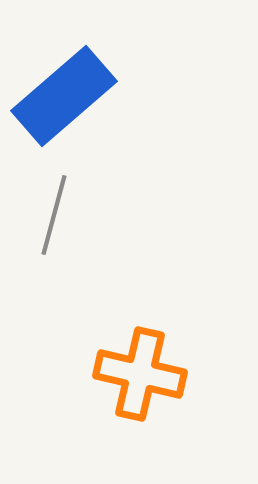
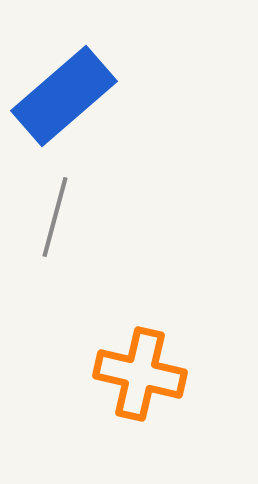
gray line: moved 1 px right, 2 px down
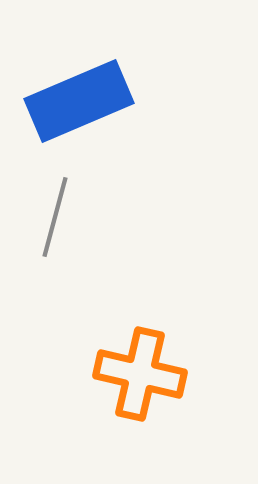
blue rectangle: moved 15 px right, 5 px down; rotated 18 degrees clockwise
